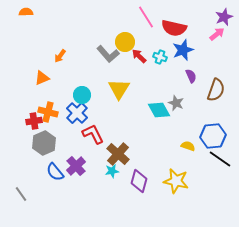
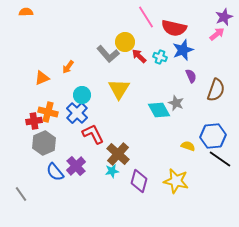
orange arrow: moved 8 px right, 11 px down
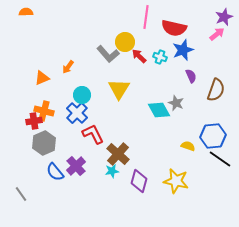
pink line: rotated 40 degrees clockwise
orange cross: moved 4 px left, 1 px up
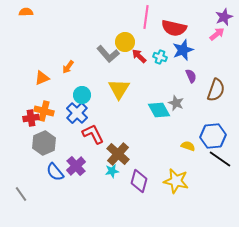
red cross: moved 3 px left, 3 px up
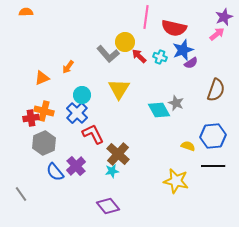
purple semicircle: moved 13 px up; rotated 80 degrees clockwise
black line: moved 7 px left, 7 px down; rotated 35 degrees counterclockwise
purple diamond: moved 31 px left, 25 px down; rotated 55 degrees counterclockwise
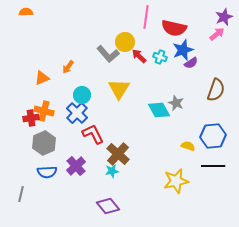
blue semicircle: moved 8 px left; rotated 54 degrees counterclockwise
yellow star: rotated 25 degrees counterclockwise
gray line: rotated 49 degrees clockwise
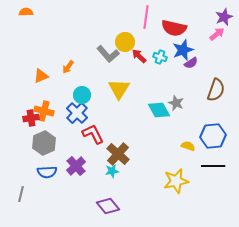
orange triangle: moved 1 px left, 2 px up
